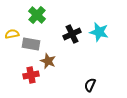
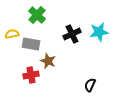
cyan star: rotated 24 degrees counterclockwise
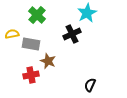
cyan star: moved 12 px left, 19 px up; rotated 18 degrees counterclockwise
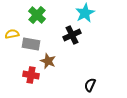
cyan star: moved 2 px left
black cross: moved 1 px down
red cross: rotated 21 degrees clockwise
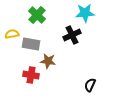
cyan star: rotated 24 degrees clockwise
brown star: rotated 14 degrees counterclockwise
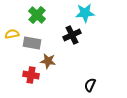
gray rectangle: moved 1 px right, 1 px up
